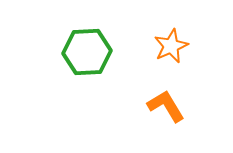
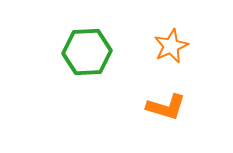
orange L-shape: moved 1 px down; rotated 138 degrees clockwise
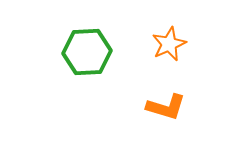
orange star: moved 2 px left, 2 px up
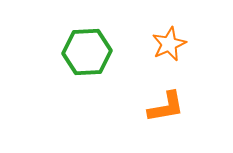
orange L-shape: rotated 27 degrees counterclockwise
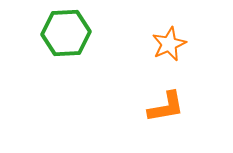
green hexagon: moved 21 px left, 19 px up
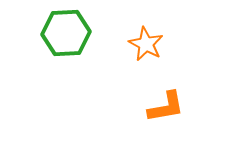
orange star: moved 23 px left; rotated 20 degrees counterclockwise
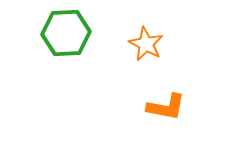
orange L-shape: rotated 21 degrees clockwise
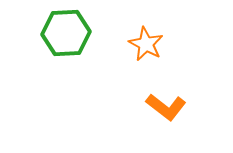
orange L-shape: rotated 27 degrees clockwise
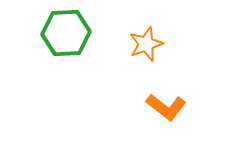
orange star: rotated 24 degrees clockwise
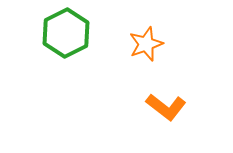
green hexagon: rotated 24 degrees counterclockwise
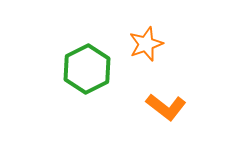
green hexagon: moved 21 px right, 36 px down
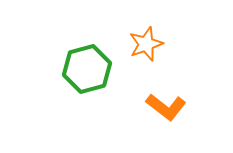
green hexagon: rotated 12 degrees clockwise
